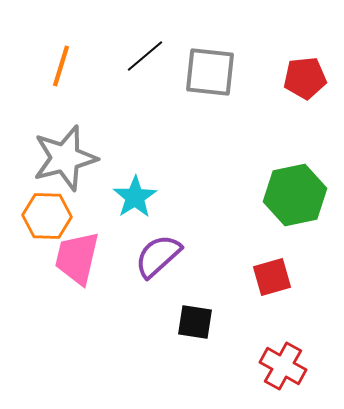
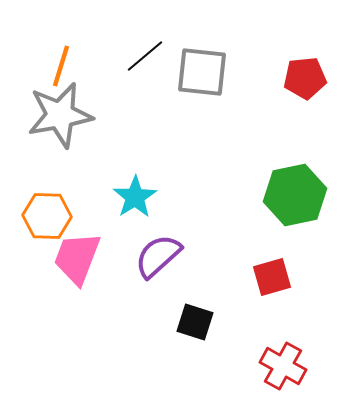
gray square: moved 8 px left
gray star: moved 5 px left, 43 px up; rotated 4 degrees clockwise
pink trapezoid: rotated 8 degrees clockwise
black square: rotated 9 degrees clockwise
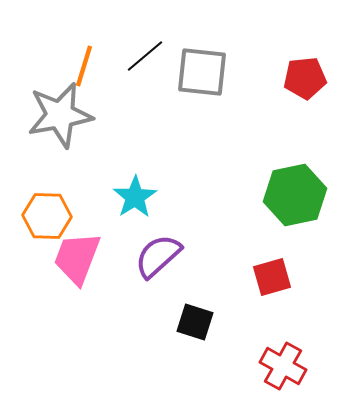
orange line: moved 23 px right
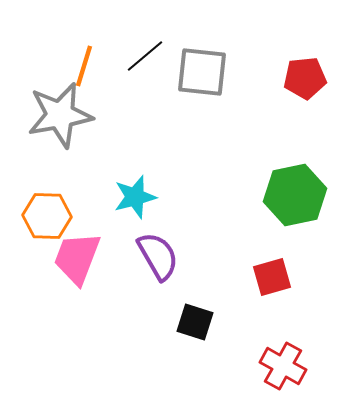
cyan star: rotated 18 degrees clockwise
purple semicircle: rotated 102 degrees clockwise
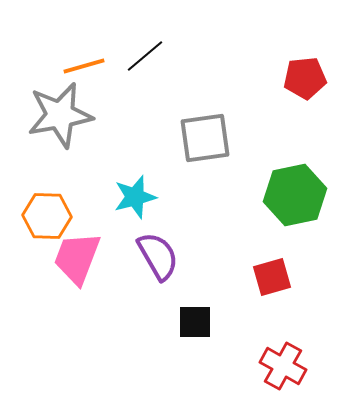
orange line: rotated 57 degrees clockwise
gray square: moved 3 px right, 66 px down; rotated 14 degrees counterclockwise
black square: rotated 18 degrees counterclockwise
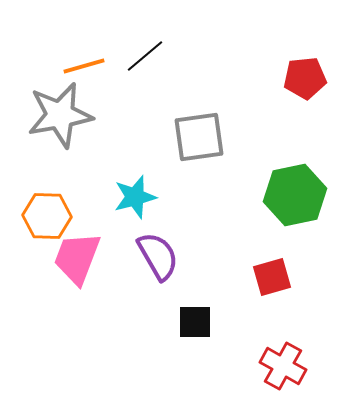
gray square: moved 6 px left, 1 px up
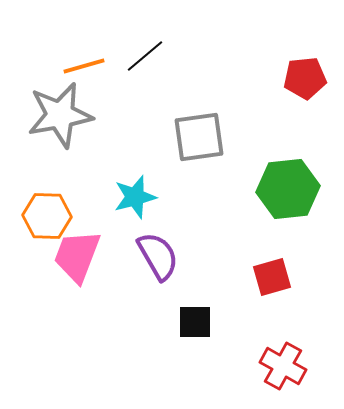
green hexagon: moved 7 px left, 6 px up; rotated 6 degrees clockwise
pink trapezoid: moved 2 px up
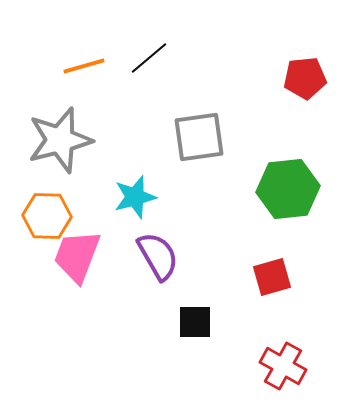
black line: moved 4 px right, 2 px down
gray star: moved 25 px down; rotated 4 degrees counterclockwise
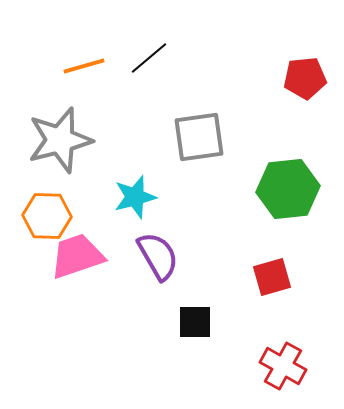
pink trapezoid: rotated 50 degrees clockwise
